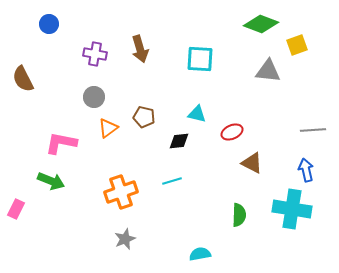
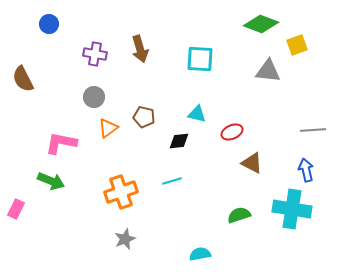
green semicircle: rotated 110 degrees counterclockwise
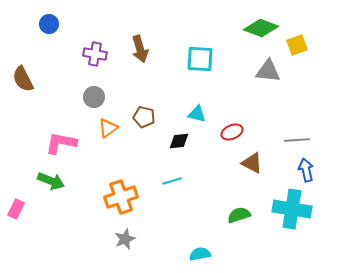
green diamond: moved 4 px down
gray line: moved 16 px left, 10 px down
orange cross: moved 5 px down
